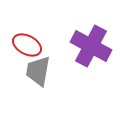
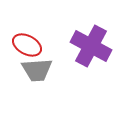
gray trapezoid: moved 1 px left, 1 px up; rotated 104 degrees counterclockwise
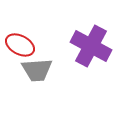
red ellipse: moved 7 px left
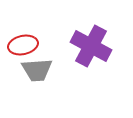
red ellipse: moved 3 px right; rotated 40 degrees counterclockwise
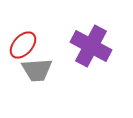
red ellipse: rotated 36 degrees counterclockwise
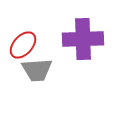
purple cross: moved 8 px left, 7 px up; rotated 30 degrees counterclockwise
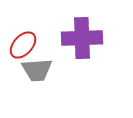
purple cross: moved 1 px left, 1 px up
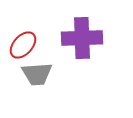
gray trapezoid: moved 4 px down
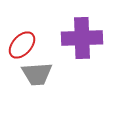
red ellipse: moved 1 px left
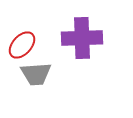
gray trapezoid: moved 1 px left
